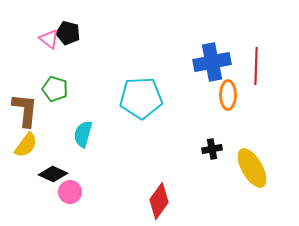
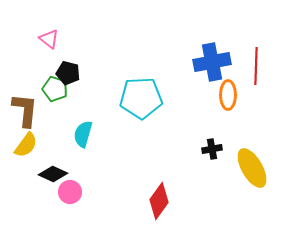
black pentagon: moved 40 px down
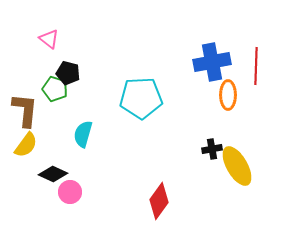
yellow ellipse: moved 15 px left, 2 px up
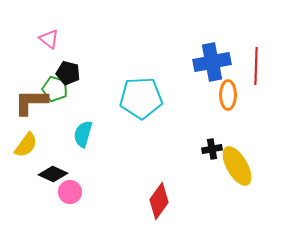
brown L-shape: moved 6 px right, 8 px up; rotated 96 degrees counterclockwise
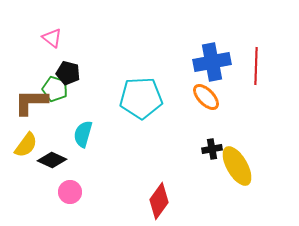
pink triangle: moved 3 px right, 1 px up
orange ellipse: moved 22 px left, 2 px down; rotated 44 degrees counterclockwise
black diamond: moved 1 px left, 14 px up
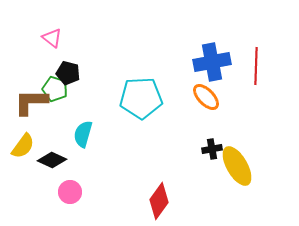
yellow semicircle: moved 3 px left, 1 px down
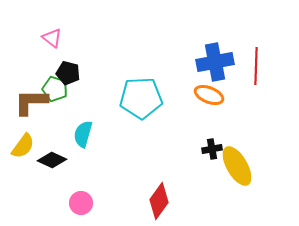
blue cross: moved 3 px right
orange ellipse: moved 3 px right, 2 px up; rotated 24 degrees counterclockwise
pink circle: moved 11 px right, 11 px down
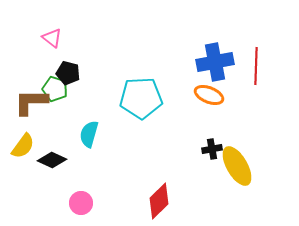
cyan semicircle: moved 6 px right
red diamond: rotated 9 degrees clockwise
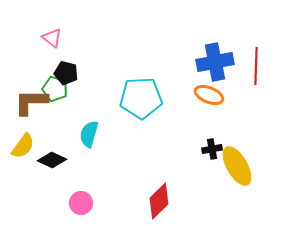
black pentagon: moved 2 px left
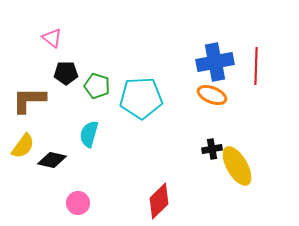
black pentagon: rotated 15 degrees counterclockwise
green pentagon: moved 42 px right, 3 px up
orange ellipse: moved 3 px right
brown L-shape: moved 2 px left, 2 px up
black diamond: rotated 12 degrees counterclockwise
pink circle: moved 3 px left
